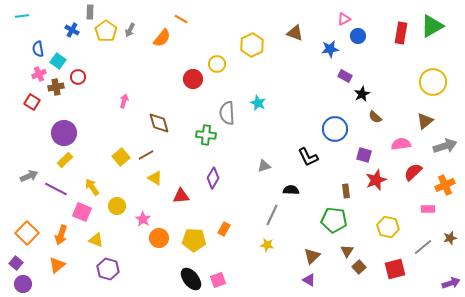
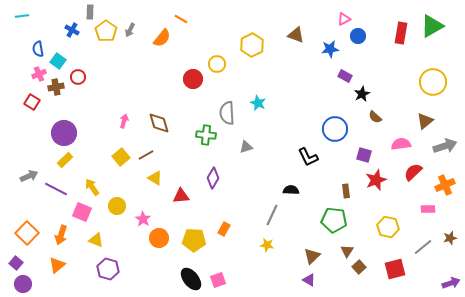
brown triangle at (295, 33): moved 1 px right, 2 px down
pink arrow at (124, 101): moved 20 px down
gray triangle at (264, 166): moved 18 px left, 19 px up
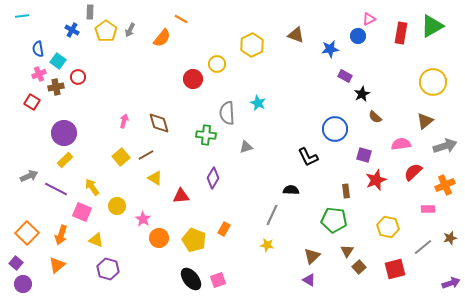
pink triangle at (344, 19): moved 25 px right
yellow pentagon at (194, 240): rotated 20 degrees clockwise
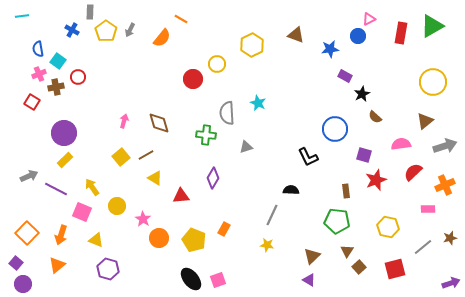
green pentagon at (334, 220): moved 3 px right, 1 px down
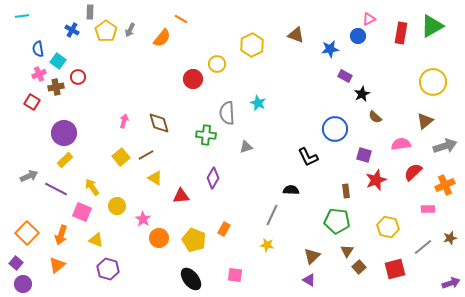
pink square at (218, 280): moved 17 px right, 5 px up; rotated 28 degrees clockwise
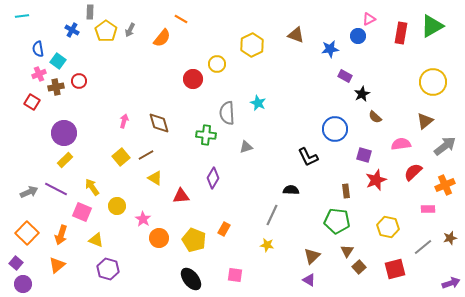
red circle at (78, 77): moved 1 px right, 4 px down
gray arrow at (445, 146): rotated 20 degrees counterclockwise
gray arrow at (29, 176): moved 16 px down
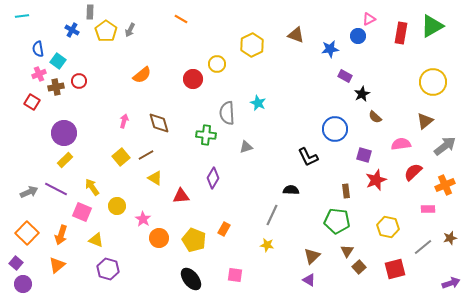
orange semicircle at (162, 38): moved 20 px left, 37 px down; rotated 12 degrees clockwise
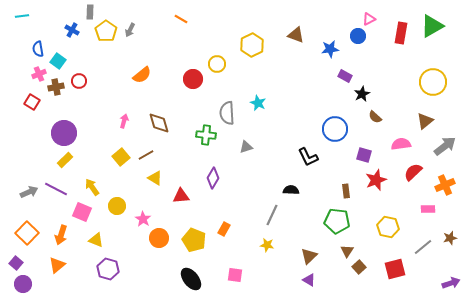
brown triangle at (312, 256): moved 3 px left
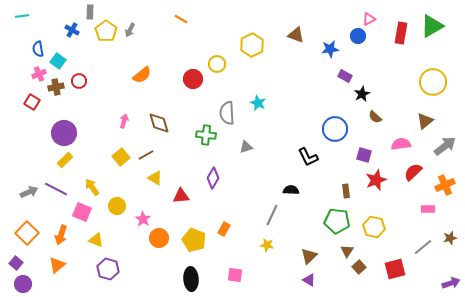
yellow hexagon at (388, 227): moved 14 px left
black ellipse at (191, 279): rotated 35 degrees clockwise
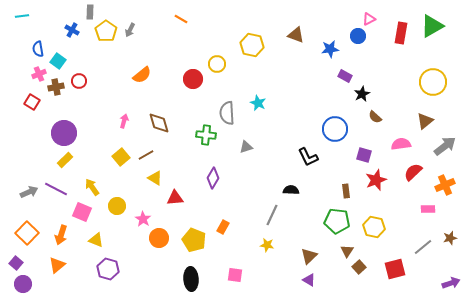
yellow hexagon at (252, 45): rotated 20 degrees counterclockwise
red triangle at (181, 196): moved 6 px left, 2 px down
orange rectangle at (224, 229): moved 1 px left, 2 px up
